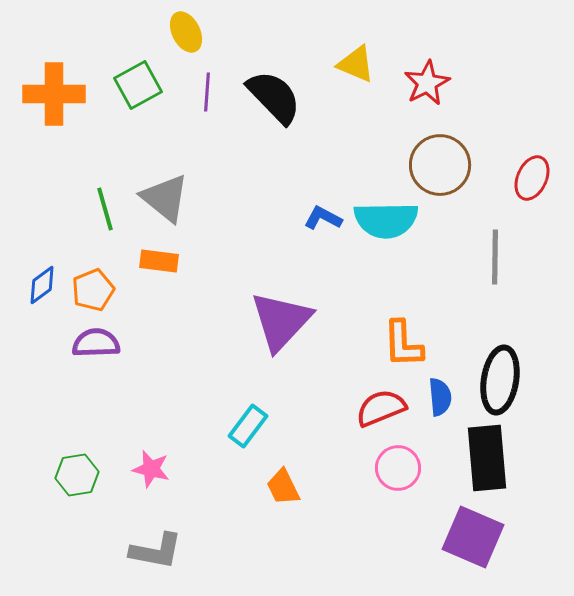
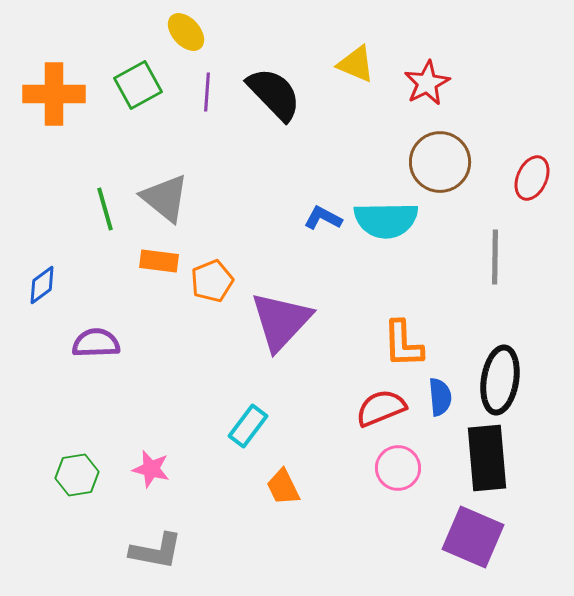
yellow ellipse: rotated 15 degrees counterclockwise
black semicircle: moved 3 px up
brown circle: moved 3 px up
orange pentagon: moved 119 px right, 9 px up
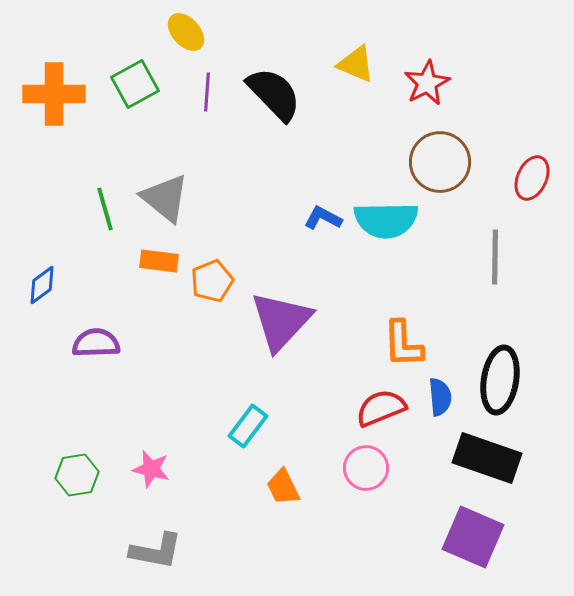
green square: moved 3 px left, 1 px up
black rectangle: rotated 66 degrees counterclockwise
pink circle: moved 32 px left
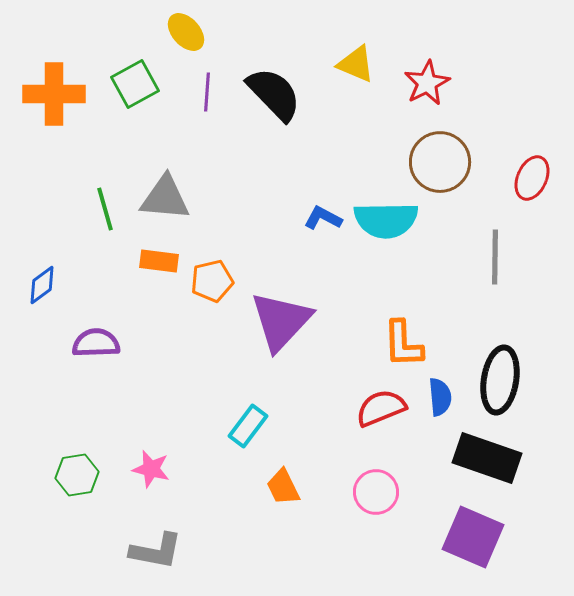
gray triangle: rotated 34 degrees counterclockwise
orange pentagon: rotated 9 degrees clockwise
pink circle: moved 10 px right, 24 px down
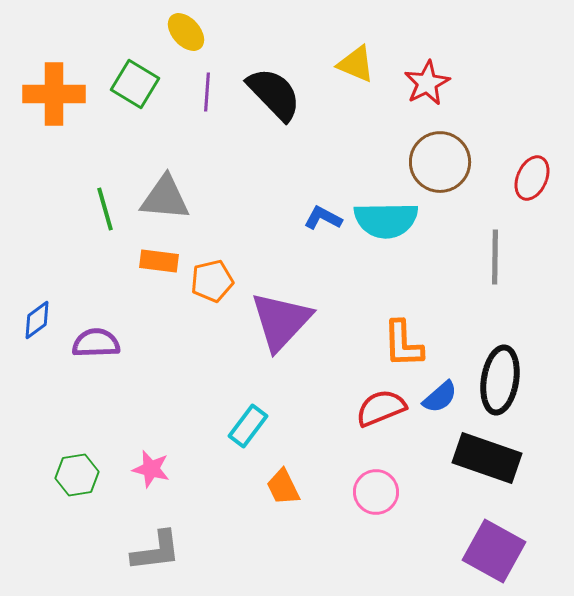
green square: rotated 30 degrees counterclockwise
blue diamond: moved 5 px left, 35 px down
blue semicircle: rotated 54 degrees clockwise
purple square: moved 21 px right, 14 px down; rotated 6 degrees clockwise
gray L-shape: rotated 18 degrees counterclockwise
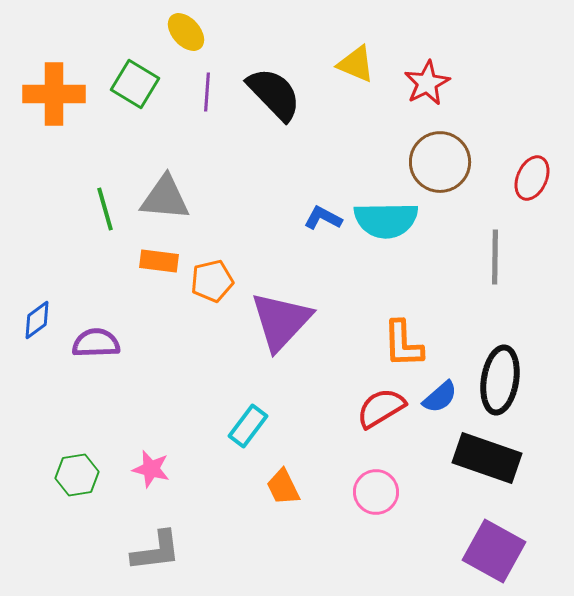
red semicircle: rotated 9 degrees counterclockwise
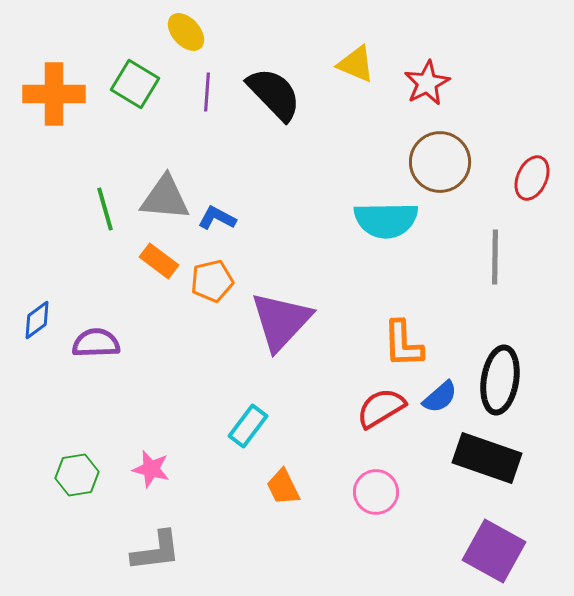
blue L-shape: moved 106 px left
orange rectangle: rotated 30 degrees clockwise
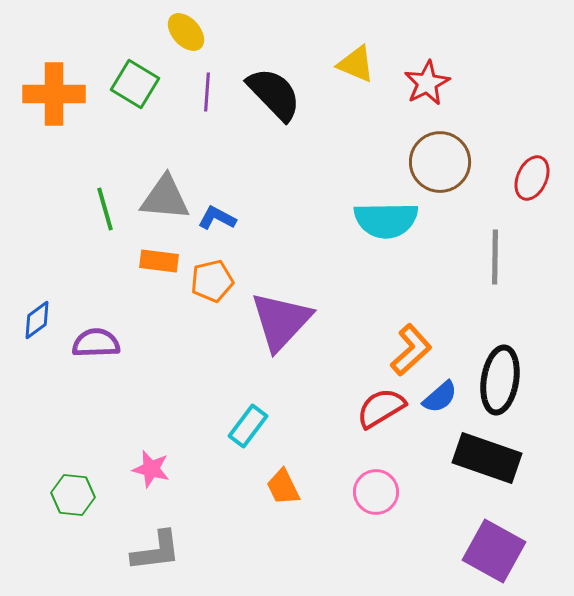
orange rectangle: rotated 30 degrees counterclockwise
orange L-shape: moved 8 px right, 6 px down; rotated 130 degrees counterclockwise
green hexagon: moved 4 px left, 20 px down; rotated 15 degrees clockwise
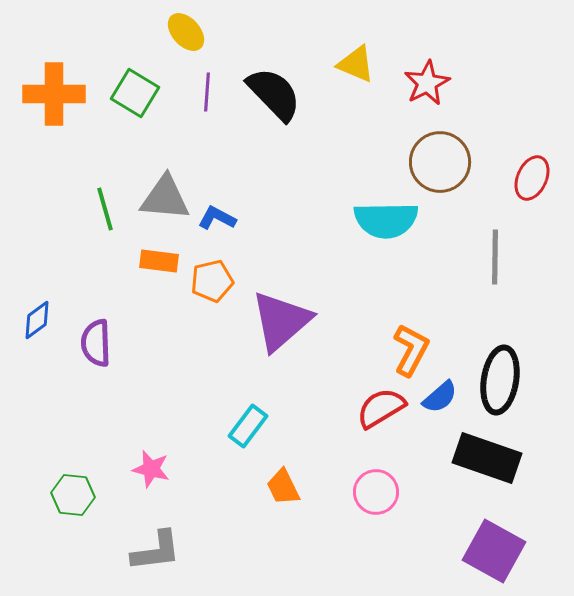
green square: moved 9 px down
purple triangle: rotated 6 degrees clockwise
purple semicircle: rotated 90 degrees counterclockwise
orange L-shape: rotated 20 degrees counterclockwise
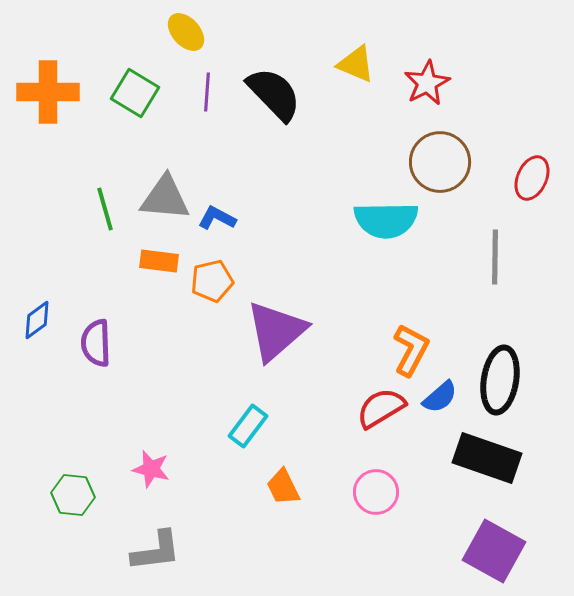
orange cross: moved 6 px left, 2 px up
purple triangle: moved 5 px left, 10 px down
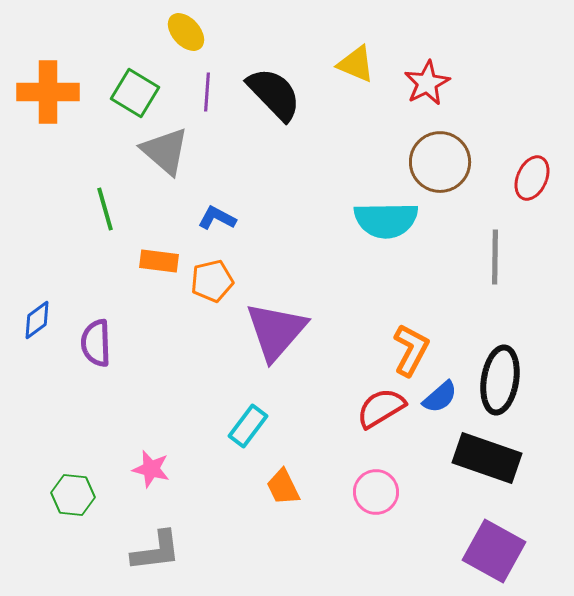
gray triangle: moved 47 px up; rotated 36 degrees clockwise
purple triangle: rotated 8 degrees counterclockwise
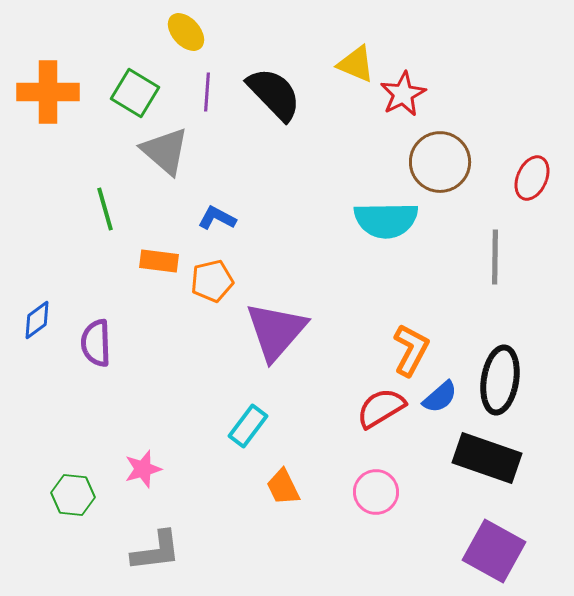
red star: moved 24 px left, 11 px down
pink star: moved 8 px left; rotated 30 degrees counterclockwise
